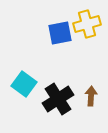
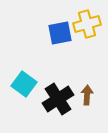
brown arrow: moved 4 px left, 1 px up
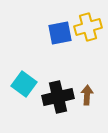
yellow cross: moved 1 px right, 3 px down
black cross: moved 2 px up; rotated 20 degrees clockwise
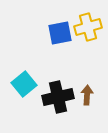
cyan square: rotated 15 degrees clockwise
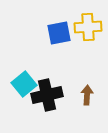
yellow cross: rotated 12 degrees clockwise
blue square: moved 1 px left
black cross: moved 11 px left, 2 px up
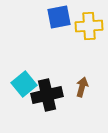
yellow cross: moved 1 px right, 1 px up
blue square: moved 16 px up
brown arrow: moved 5 px left, 8 px up; rotated 12 degrees clockwise
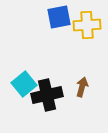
yellow cross: moved 2 px left, 1 px up
